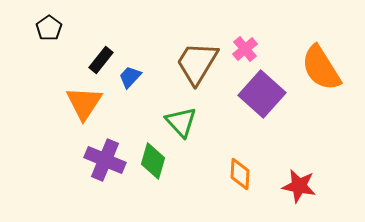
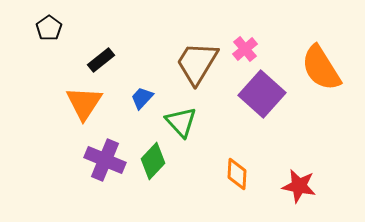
black rectangle: rotated 12 degrees clockwise
blue trapezoid: moved 12 px right, 21 px down
green diamond: rotated 27 degrees clockwise
orange diamond: moved 3 px left
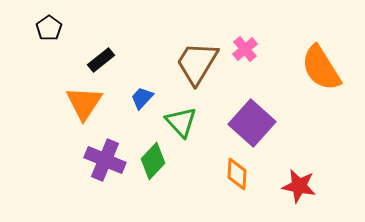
purple square: moved 10 px left, 29 px down
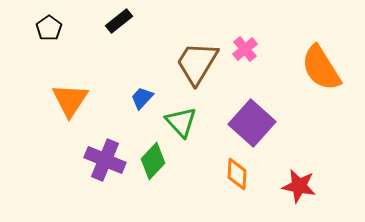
black rectangle: moved 18 px right, 39 px up
orange triangle: moved 14 px left, 3 px up
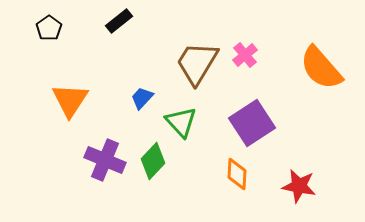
pink cross: moved 6 px down
orange semicircle: rotated 9 degrees counterclockwise
purple square: rotated 15 degrees clockwise
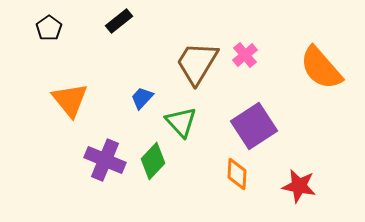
orange triangle: rotated 12 degrees counterclockwise
purple square: moved 2 px right, 3 px down
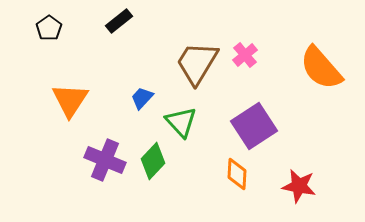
orange triangle: rotated 12 degrees clockwise
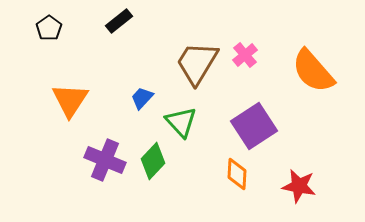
orange semicircle: moved 8 px left, 3 px down
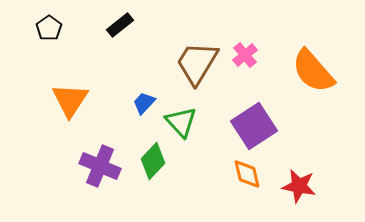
black rectangle: moved 1 px right, 4 px down
blue trapezoid: moved 2 px right, 5 px down
purple cross: moved 5 px left, 6 px down
orange diamond: moved 10 px right; rotated 16 degrees counterclockwise
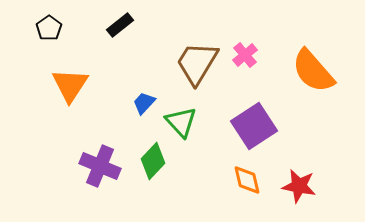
orange triangle: moved 15 px up
orange diamond: moved 6 px down
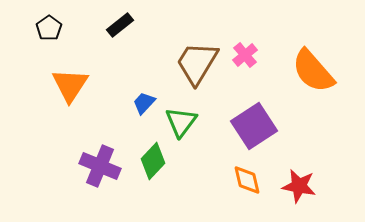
green triangle: rotated 20 degrees clockwise
